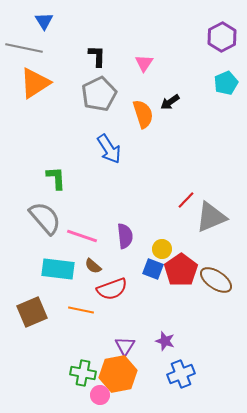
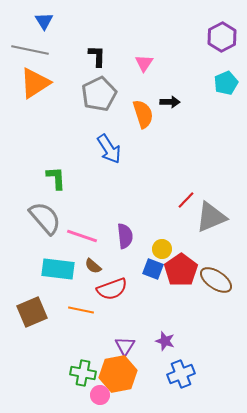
gray line: moved 6 px right, 2 px down
black arrow: rotated 144 degrees counterclockwise
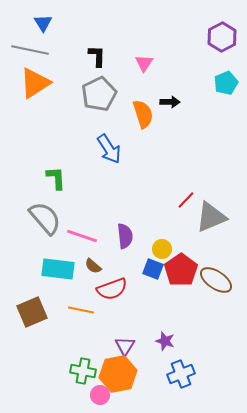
blue triangle: moved 1 px left, 2 px down
green cross: moved 2 px up
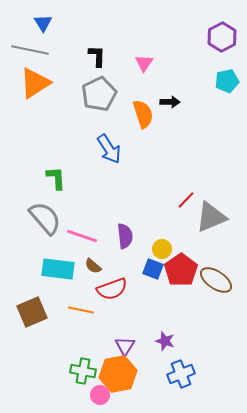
cyan pentagon: moved 1 px right, 2 px up; rotated 10 degrees clockwise
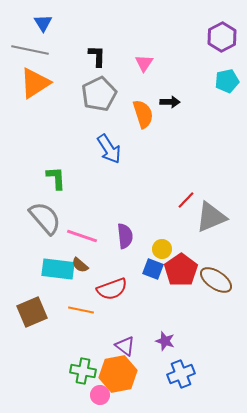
brown semicircle: moved 13 px left, 1 px up
purple triangle: rotated 25 degrees counterclockwise
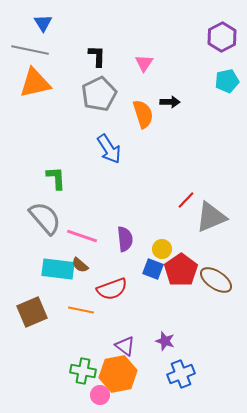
orange triangle: rotated 20 degrees clockwise
purple semicircle: moved 3 px down
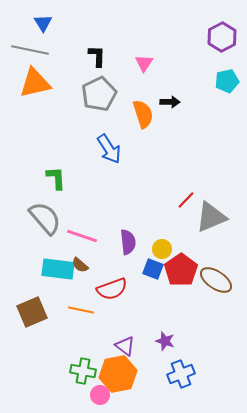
purple semicircle: moved 3 px right, 3 px down
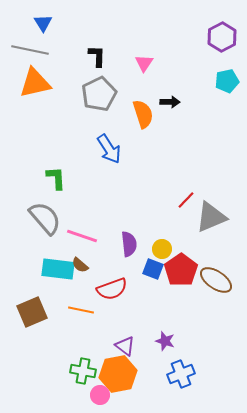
purple semicircle: moved 1 px right, 2 px down
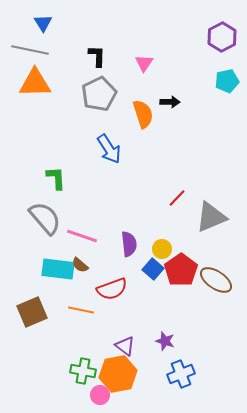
orange triangle: rotated 12 degrees clockwise
red line: moved 9 px left, 2 px up
blue square: rotated 20 degrees clockwise
